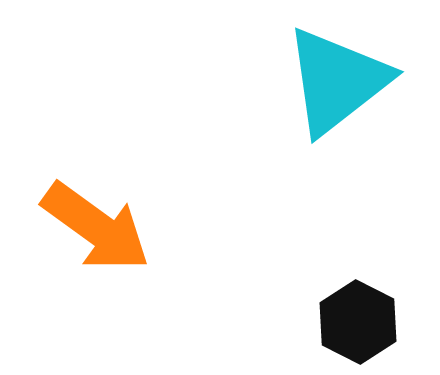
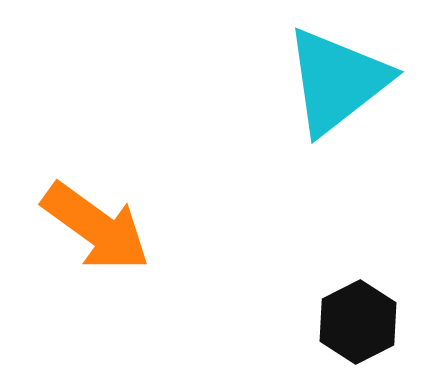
black hexagon: rotated 6 degrees clockwise
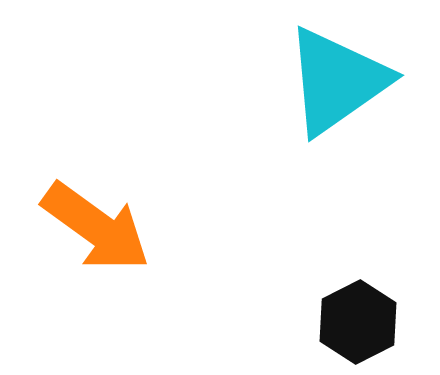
cyan triangle: rotated 3 degrees clockwise
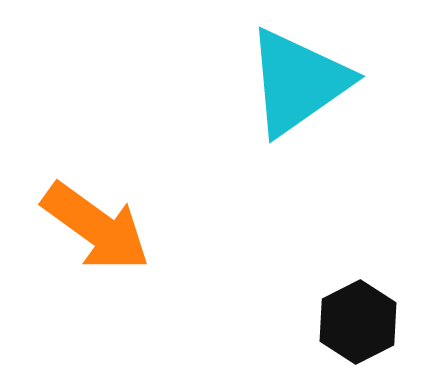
cyan triangle: moved 39 px left, 1 px down
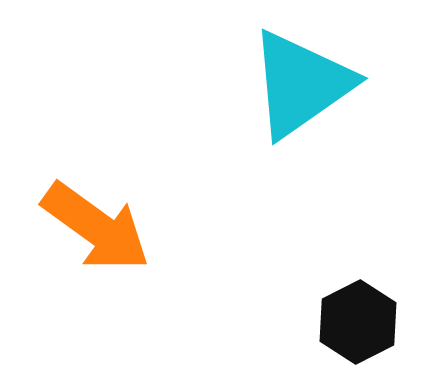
cyan triangle: moved 3 px right, 2 px down
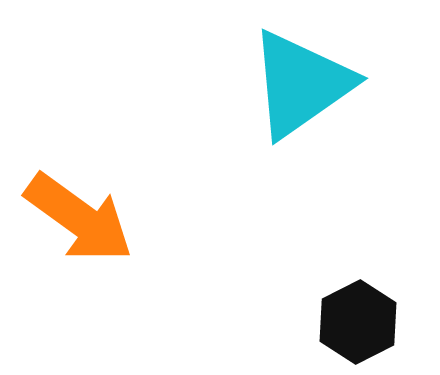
orange arrow: moved 17 px left, 9 px up
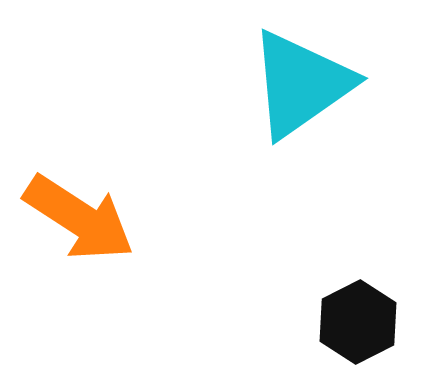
orange arrow: rotated 3 degrees counterclockwise
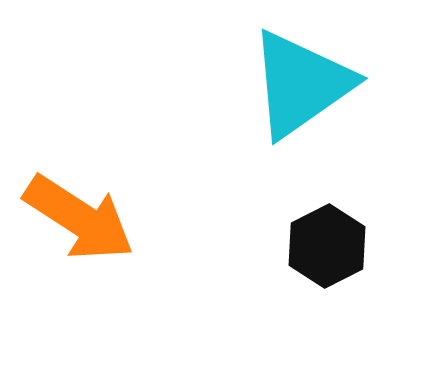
black hexagon: moved 31 px left, 76 px up
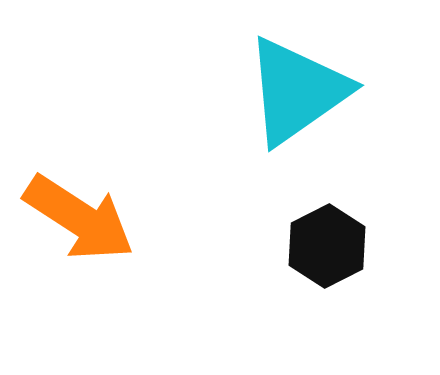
cyan triangle: moved 4 px left, 7 px down
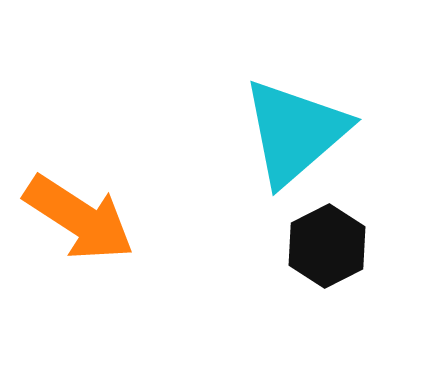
cyan triangle: moved 2 px left, 41 px down; rotated 6 degrees counterclockwise
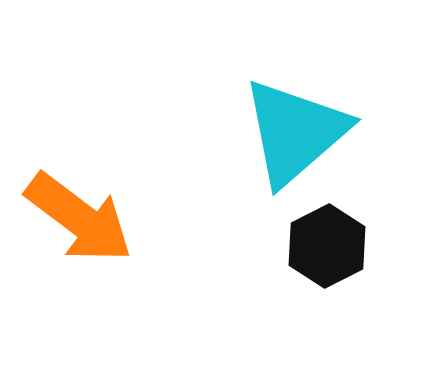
orange arrow: rotated 4 degrees clockwise
